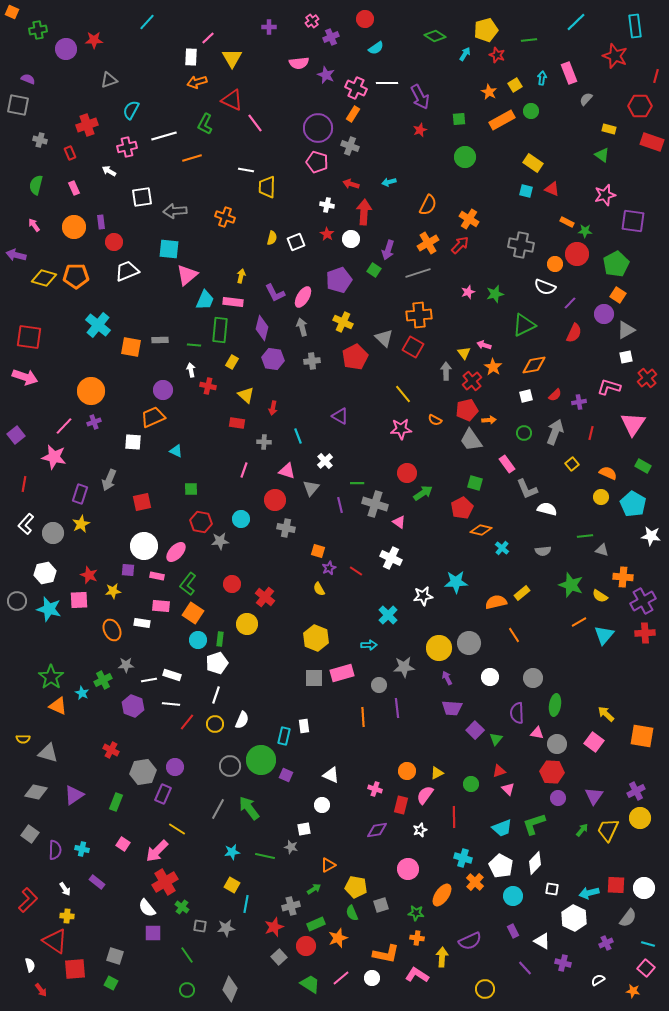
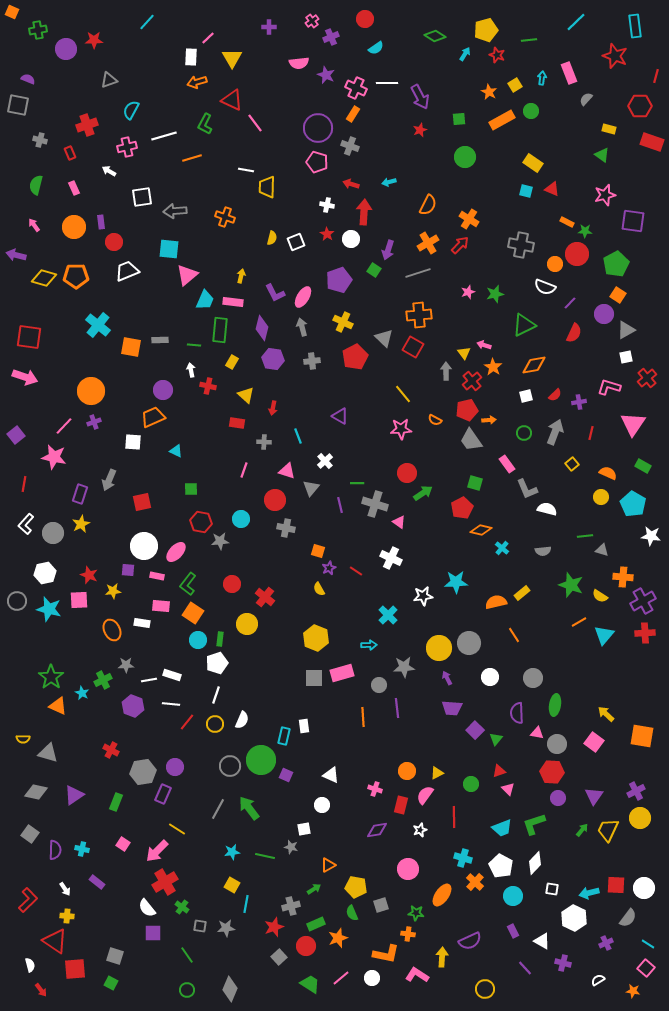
orange cross at (417, 938): moved 9 px left, 4 px up
cyan line at (648, 944): rotated 16 degrees clockwise
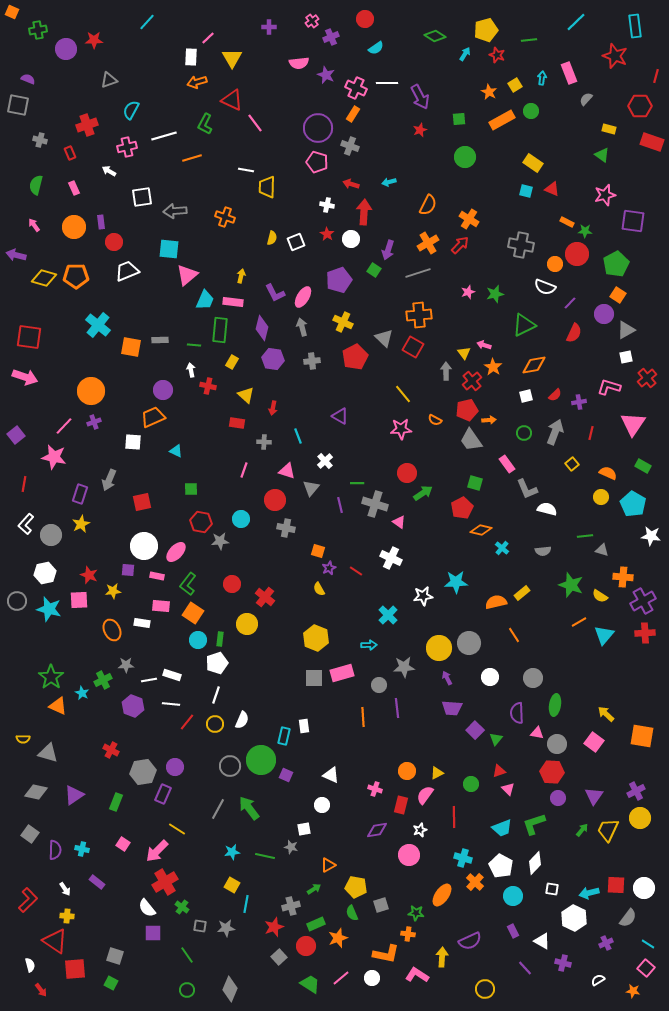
gray circle at (53, 533): moved 2 px left, 2 px down
pink circle at (408, 869): moved 1 px right, 14 px up
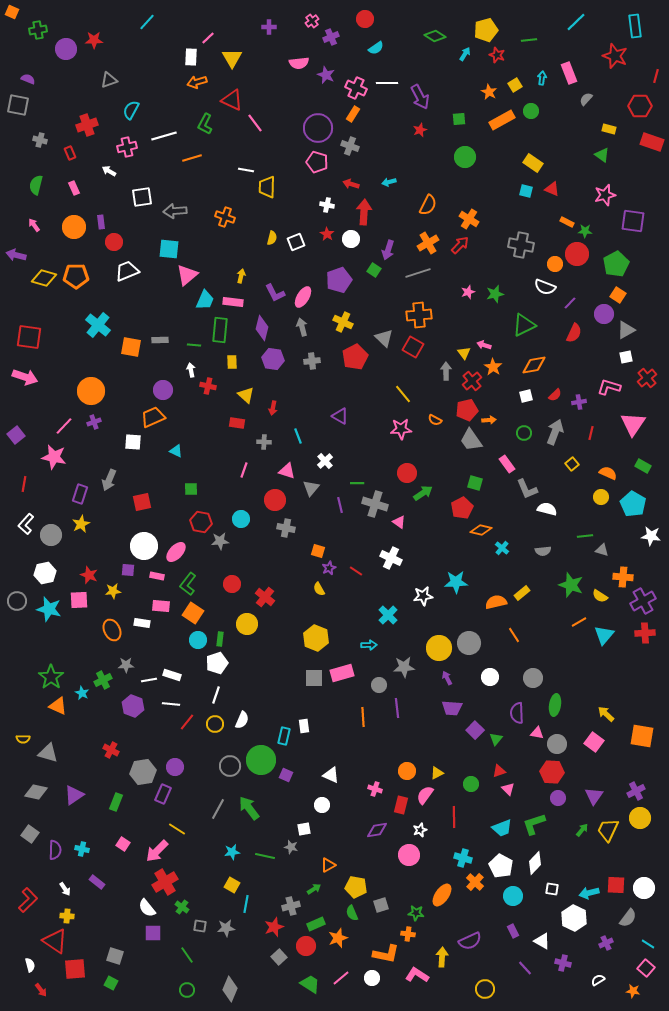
yellow rectangle at (232, 362): rotated 32 degrees counterclockwise
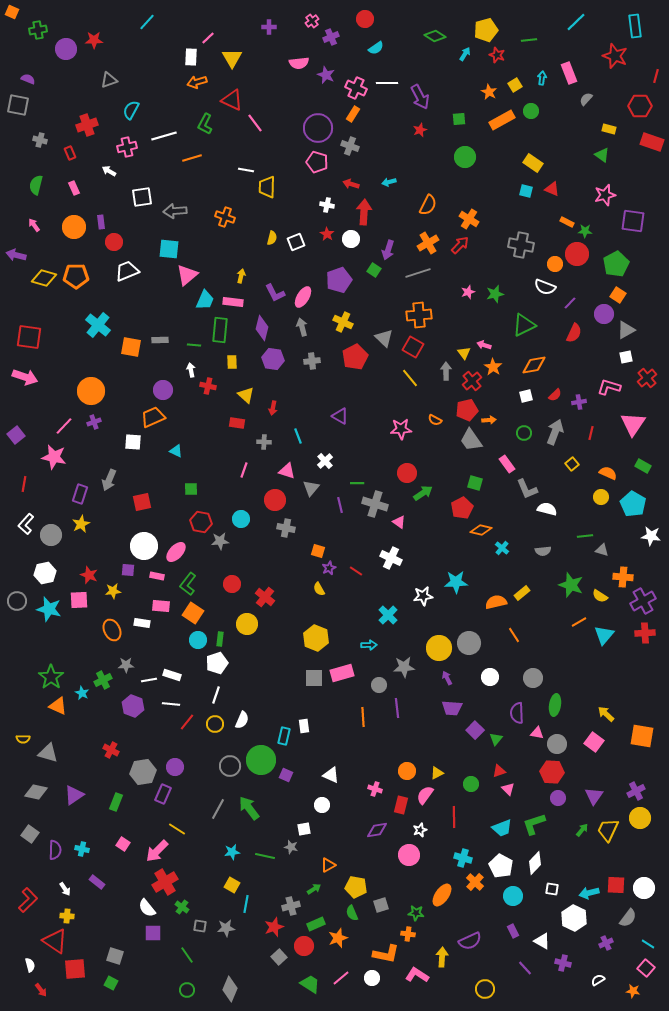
yellow line at (403, 394): moved 7 px right, 16 px up
red circle at (306, 946): moved 2 px left
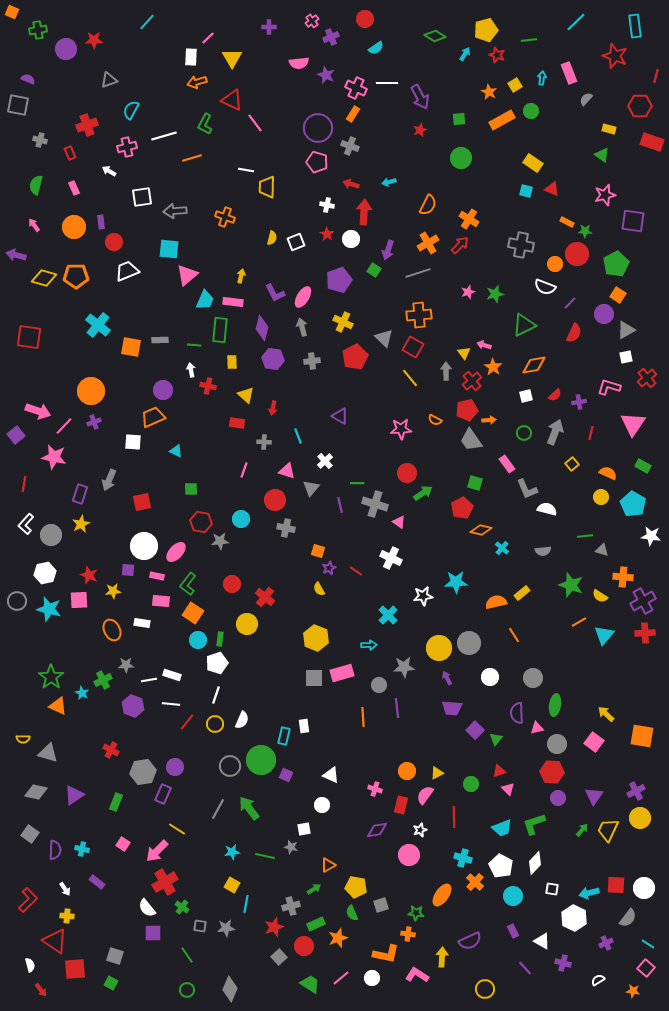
green circle at (465, 157): moved 4 px left, 1 px down
pink arrow at (25, 377): moved 13 px right, 34 px down
pink rectangle at (161, 606): moved 5 px up
pink triangle at (537, 733): moved 5 px up; rotated 24 degrees counterclockwise
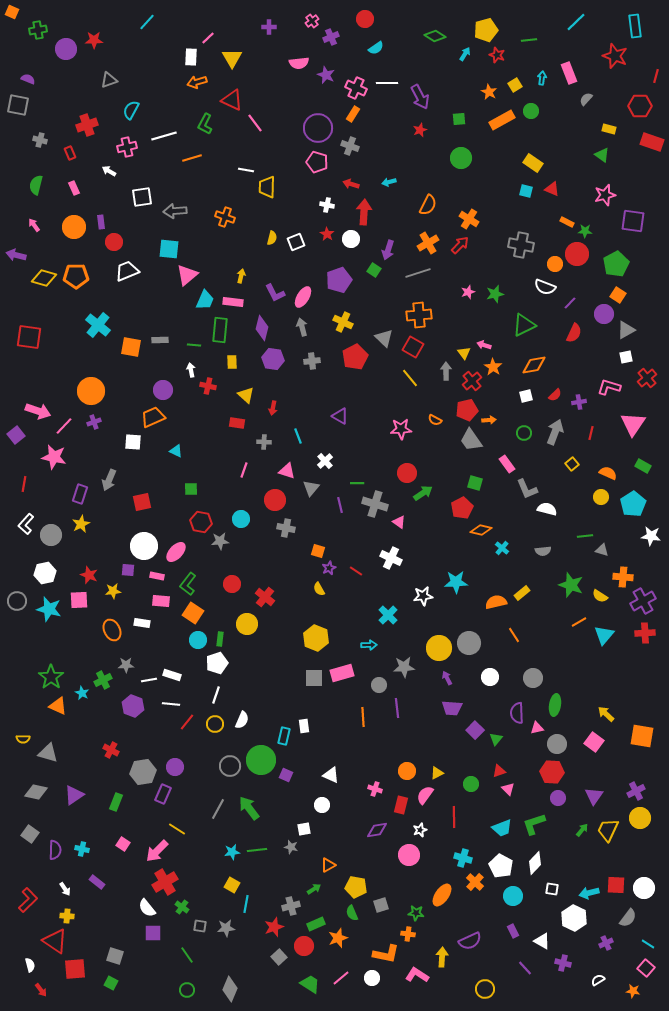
cyan pentagon at (633, 504): rotated 10 degrees clockwise
green line at (265, 856): moved 8 px left, 6 px up; rotated 18 degrees counterclockwise
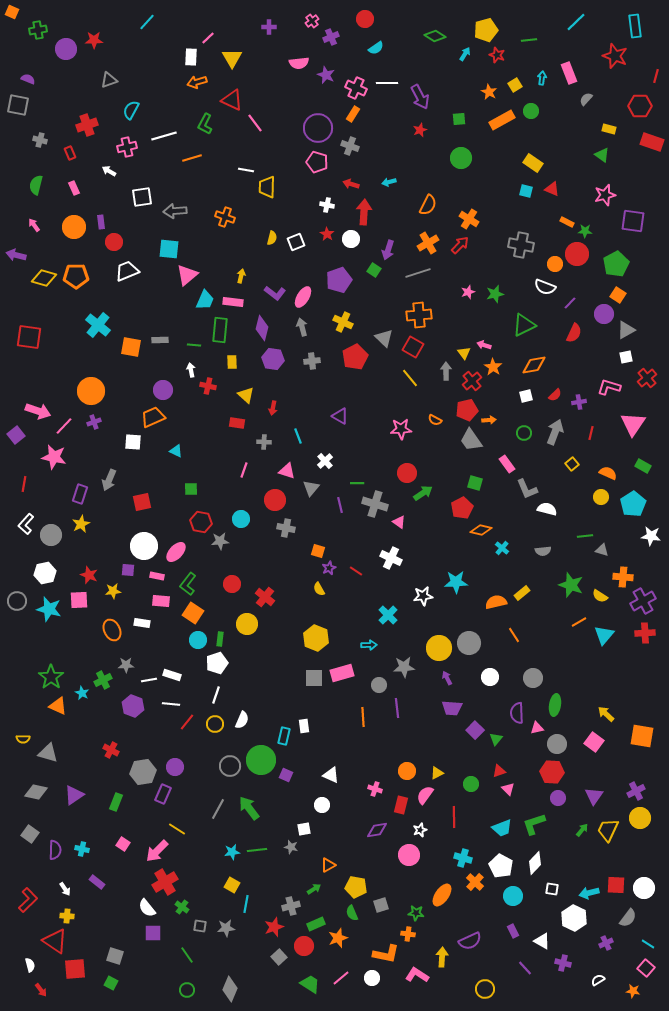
purple L-shape at (275, 293): rotated 25 degrees counterclockwise
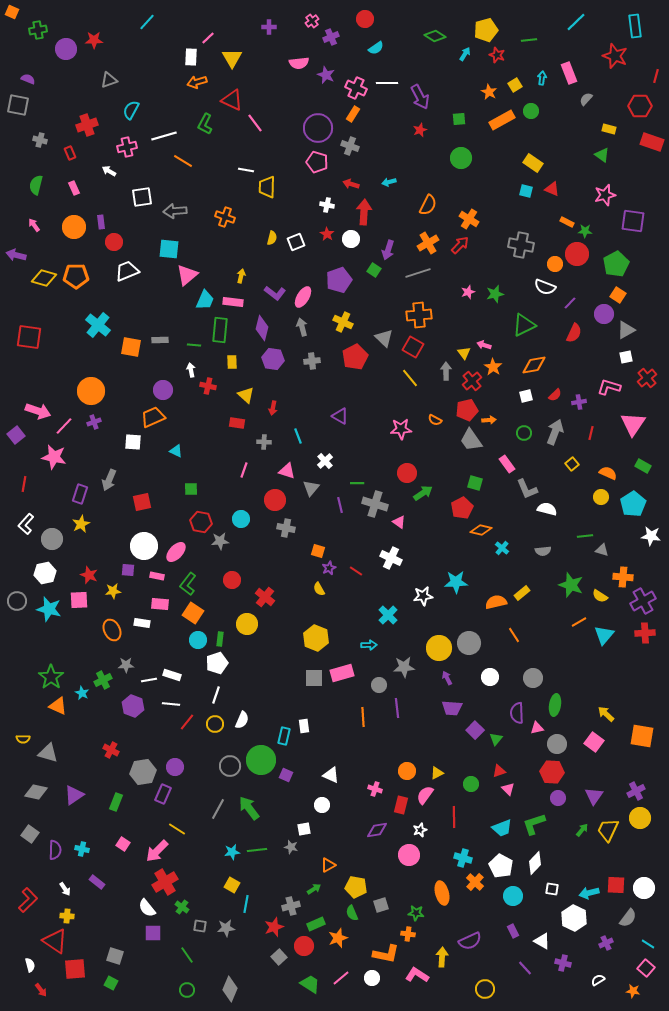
orange line at (192, 158): moved 9 px left, 3 px down; rotated 48 degrees clockwise
gray circle at (51, 535): moved 1 px right, 4 px down
red circle at (232, 584): moved 4 px up
pink rectangle at (161, 601): moved 1 px left, 3 px down
orange ellipse at (442, 895): moved 2 px up; rotated 50 degrees counterclockwise
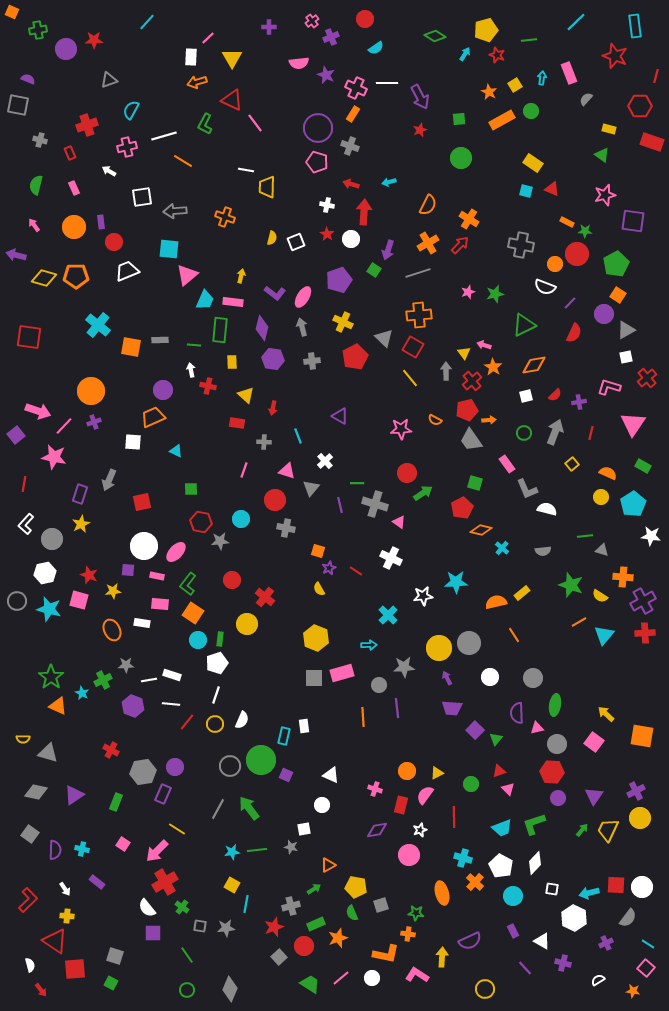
pink square at (79, 600): rotated 18 degrees clockwise
white circle at (644, 888): moved 2 px left, 1 px up
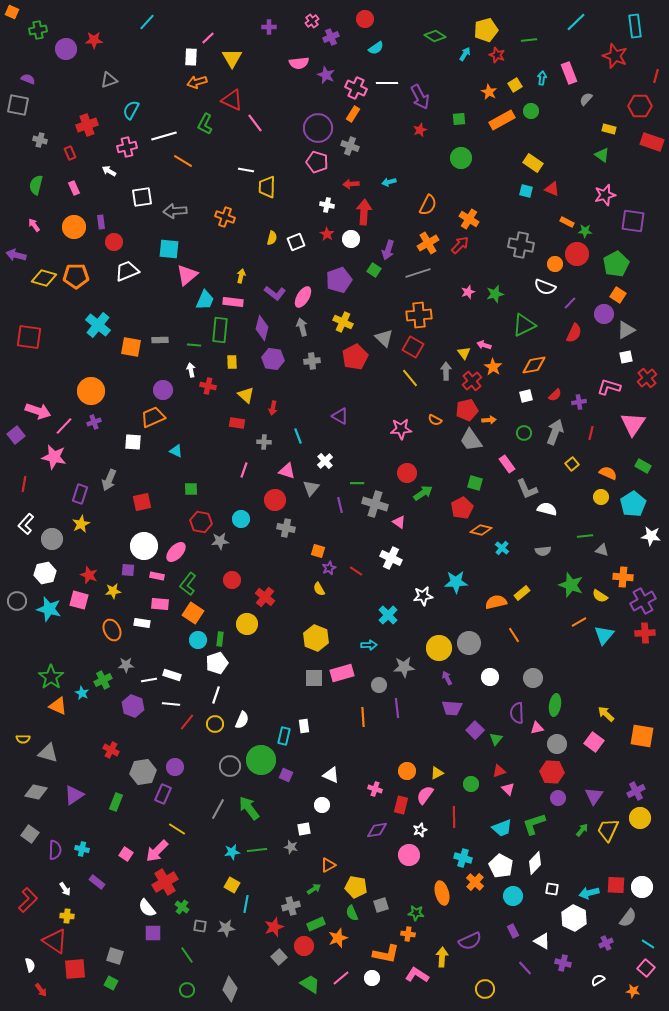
red arrow at (351, 184): rotated 21 degrees counterclockwise
pink square at (123, 844): moved 3 px right, 10 px down
